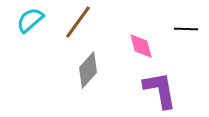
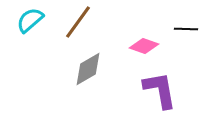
pink diamond: moved 3 px right; rotated 56 degrees counterclockwise
gray diamond: moved 1 px up; rotated 18 degrees clockwise
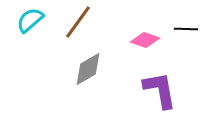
pink diamond: moved 1 px right, 6 px up
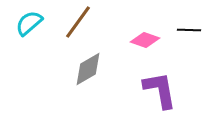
cyan semicircle: moved 1 px left, 3 px down
black line: moved 3 px right, 1 px down
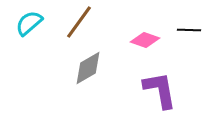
brown line: moved 1 px right
gray diamond: moved 1 px up
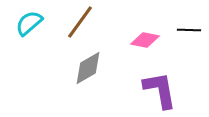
brown line: moved 1 px right
pink diamond: rotated 8 degrees counterclockwise
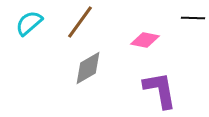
black line: moved 4 px right, 12 px up
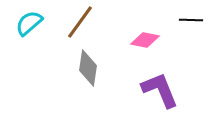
black line: moved 2 px left, 2 px down
gray diamond: rotated 51 degrees counterclockwise
purple L-shape: rotated 12 degrees counterclockwise
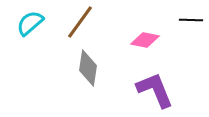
cyan semicircle: moved 1 px right
purple L-shape: moved 5 px left
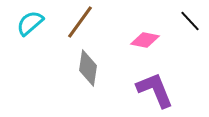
black line: moved 1 px left, 1 px down; rotated 45 degrees clockwise
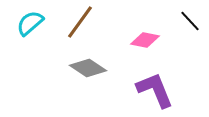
gray diamond: rotated 66 degrees counterclockwise
